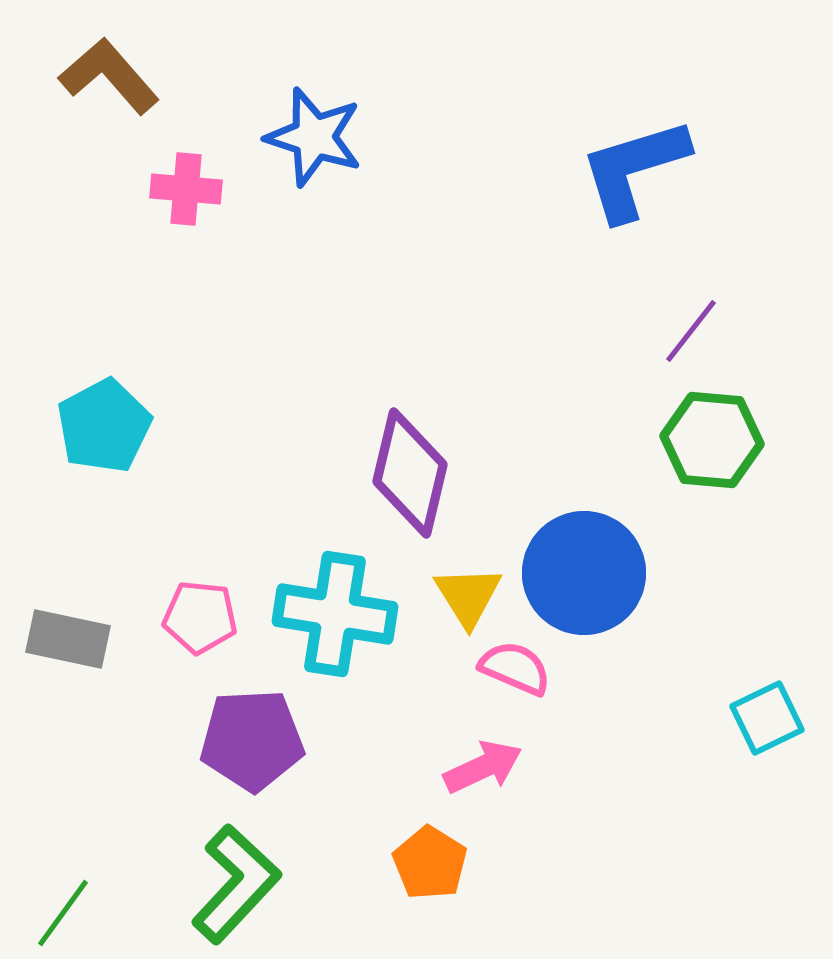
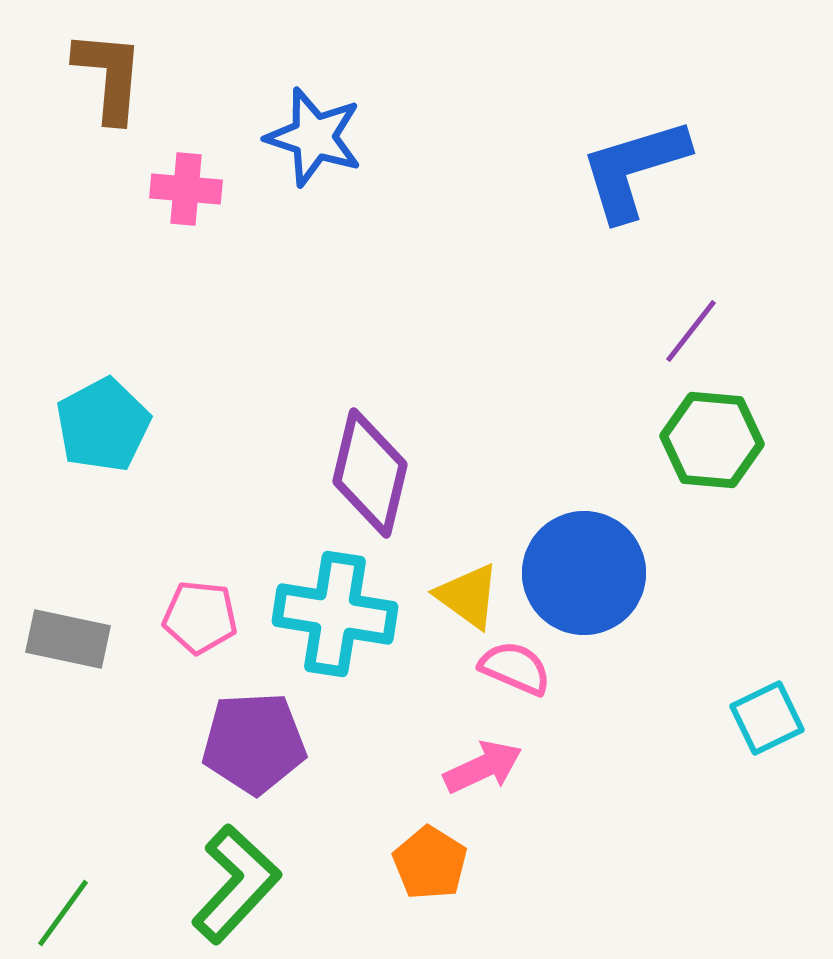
brown L-shape: rotated 46 degrees clockwise
cyan pentagon: moved 1 px left, 1 px up
purple diamond: moved 40 px left
yellow triangle: rotated 22 degrees counterclockwise
purple pentagon: moved 2 px right, 3 px down
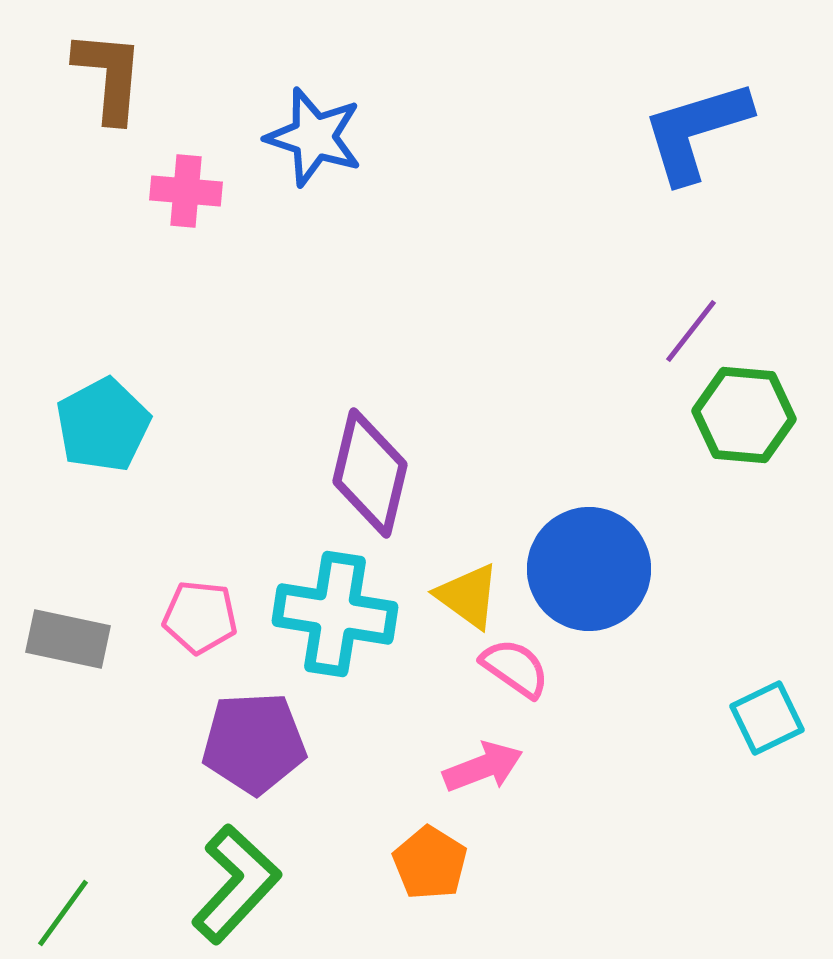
blue L-shape: moved 62 px right, 38 px up
pink cross: moved 2 px down
green hexagon: moved 32 px right, 25 px up
blue circle: moved 5 px right, 4 px up
pink semicircle: rotated 12 degrees clockwise
pink arrow: rotated 4 degrees clockwise
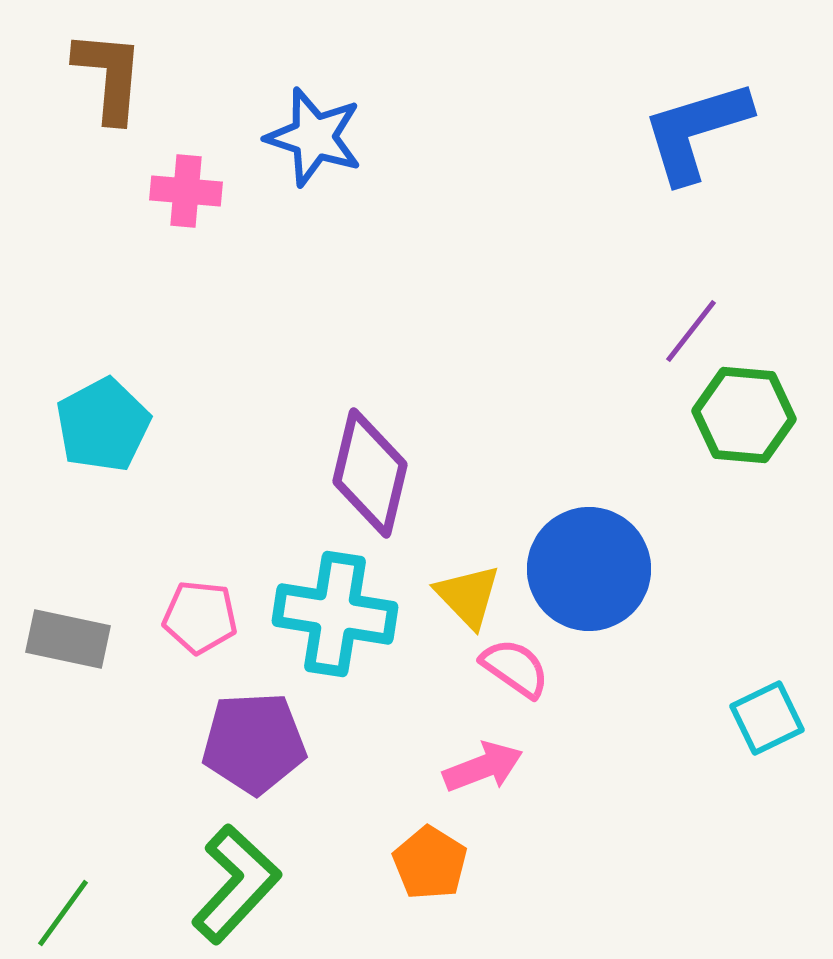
yellow triangle: rotated 10 degrees clockwise
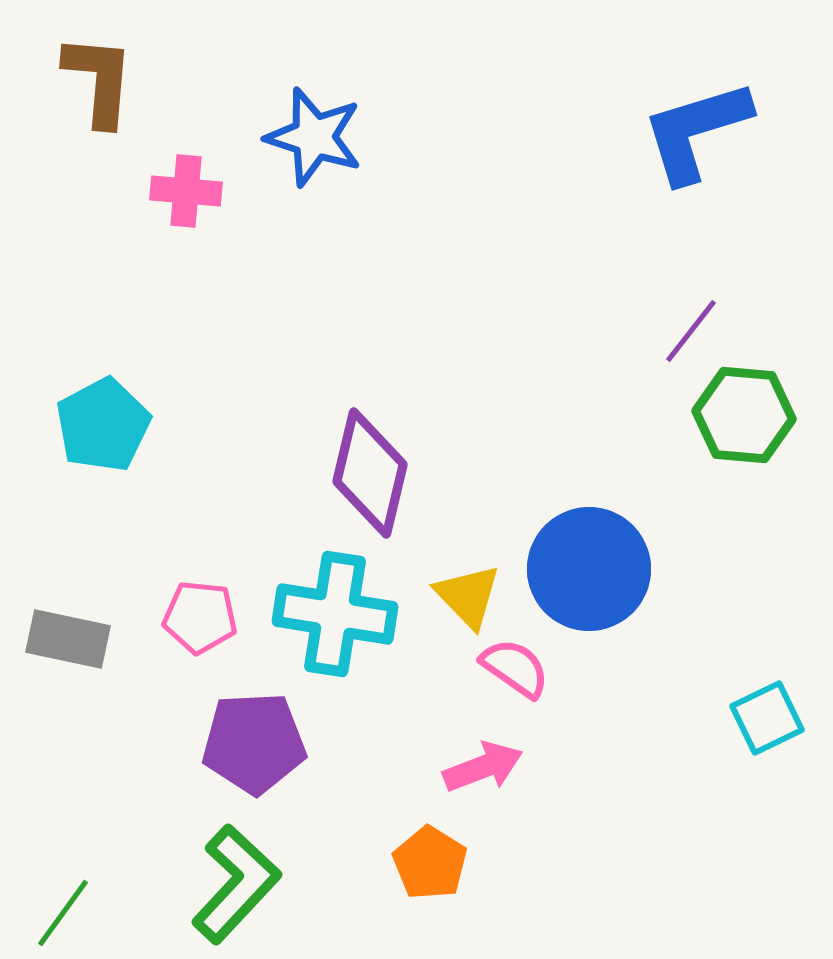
brown L-shape: moved 10 px left, 4 px down
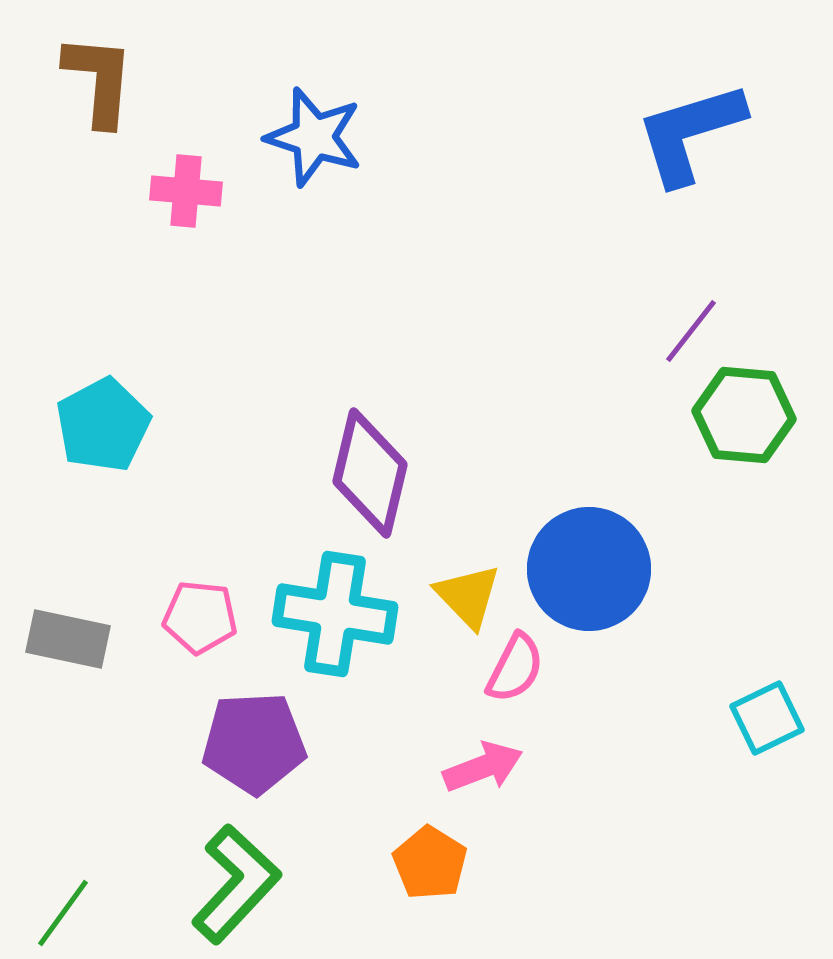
blue L-shape: moved 6 px left, 2 px down
pink semicircle: rotated 82 degrees clockwise
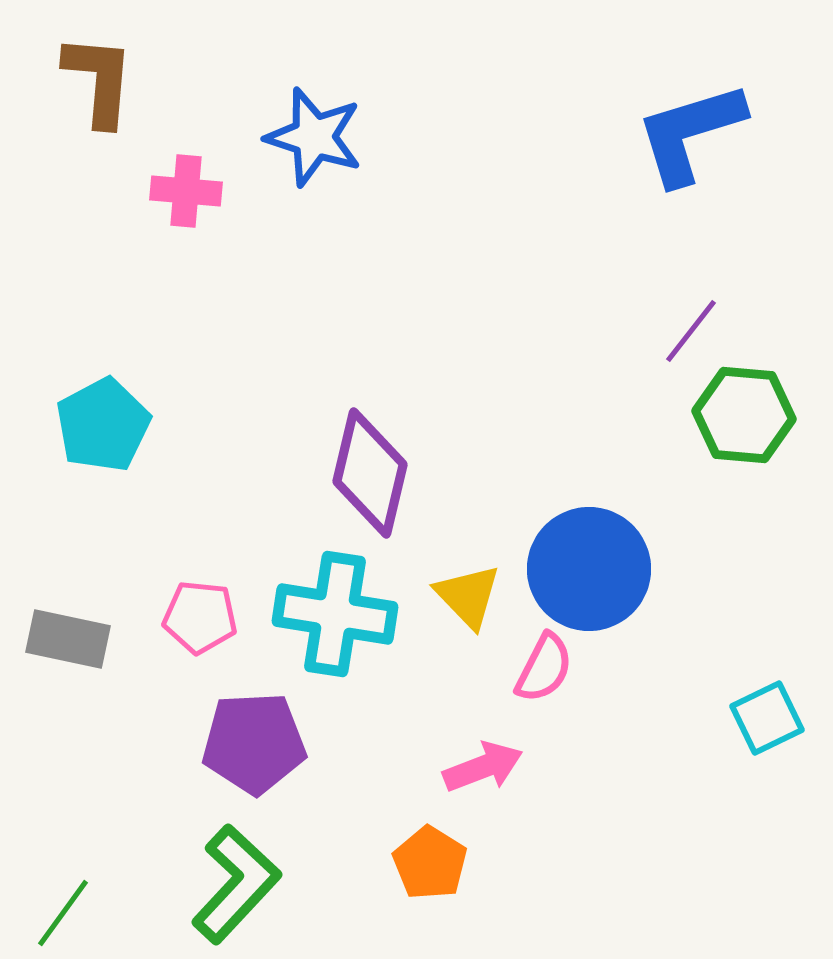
pink semicircle: moved 29 px right
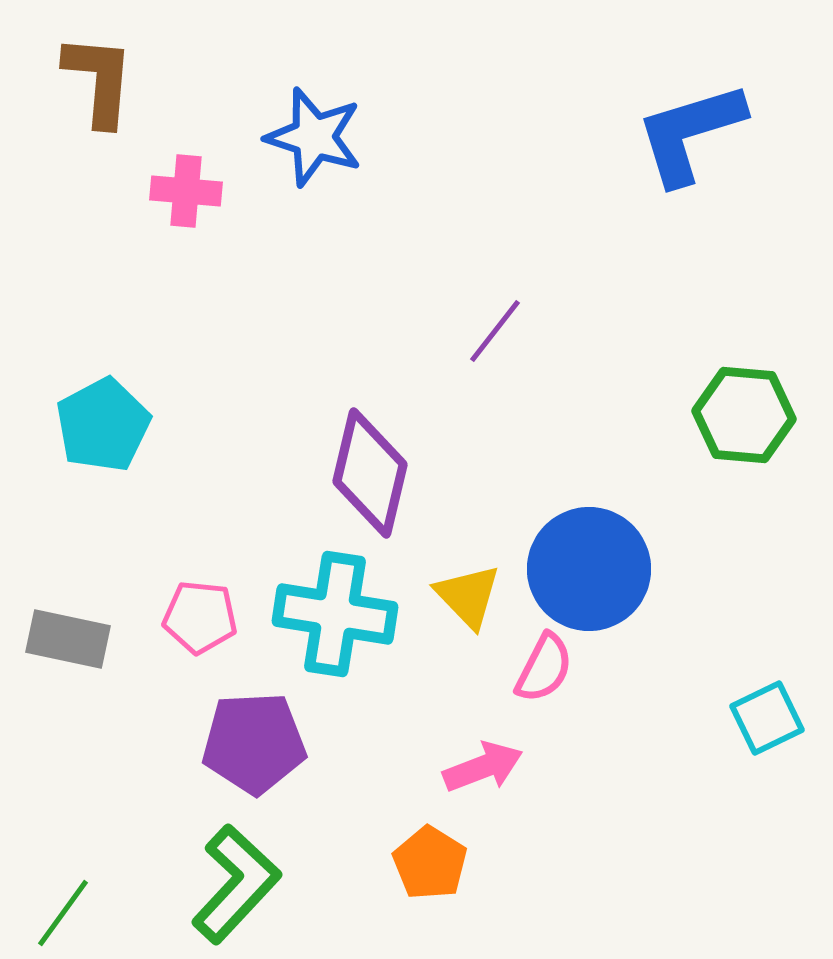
purple line: moved 196 px left
